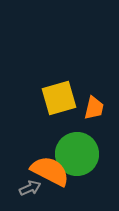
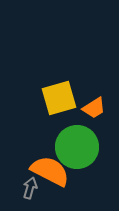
orange trapezoid: rotated 45 degrees clockwise
green circle: moved 7 px up
gray arrow: rotated 50 degrees counterclockwise
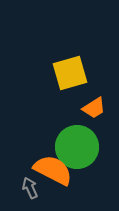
yellow square: moved 11 px right, 25 px up
orange semicircle: moved 3 px right, 1 px up
gray arrow: rotated 40 degrees counterclockwise
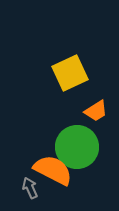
yellow square: rotated 9 degrees counterclockwise
orange trapezoid: moved 2 px right, 3 px down
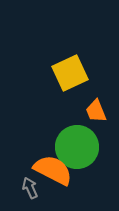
orange trapezoid: rotated 100 degrees clockwise
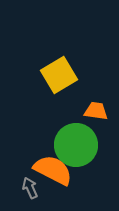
yellow square: moved 11 px left, 2 px down; rotated 6 degrees counterclockwise
orange trapezoid: rotated 120 degrees clockwise
green circle: moved 1 px left, 2 px up
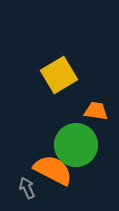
gray arrow: moved 3 px left
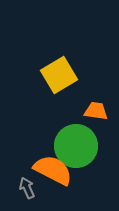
green circle: moved 1 px down
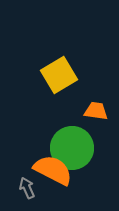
green circle: moved 4 px left, 2 px down
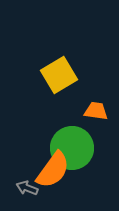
orange semicircle: rotated 99 degrees clockwise
gray arrow: rotated 45 degrees counterclockwise
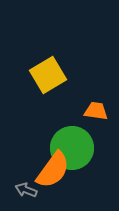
yellow square: moved 11 px left
gray arrow: moved 1 px left, 2 px down
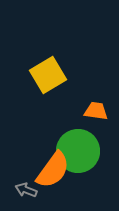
green circle: moved 6 px right, 3 px down
